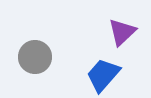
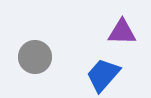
purple triangle: rotated 44 degrees clockwise
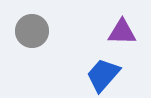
gray circle: moved 3 px left, 26 px up
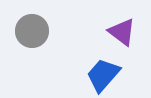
purple triangle: rotated 36 degrees clockwise
